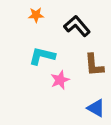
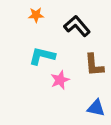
blue triangle: rotated 18 degrees counterclockwise
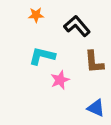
brown L-shape: moved 3 px up
blue triangle: rotated 12 degrees clockwise
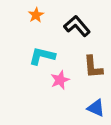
orange star: rotated 28 degrees counterclockwise
brown L-shape: moved 1 px left, 5 px down
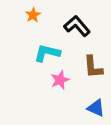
orange star: moved 3 px left
cyan L-shape: moved 5 px right, 3 px up
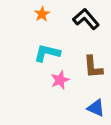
orange star: moved 9 px right, 1 px up
black L-shape: moved 9 px right, 7 px up
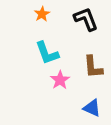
black L-shape: rotated 20 degrees clockwise
cyan L-shape: rotated 124 degrees counterclockwise
pink star: rotated 12 degrees counterclockwise
blue triangle: moved 4 px left
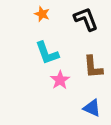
orange star: rotated 21 degrees counterclockwise
